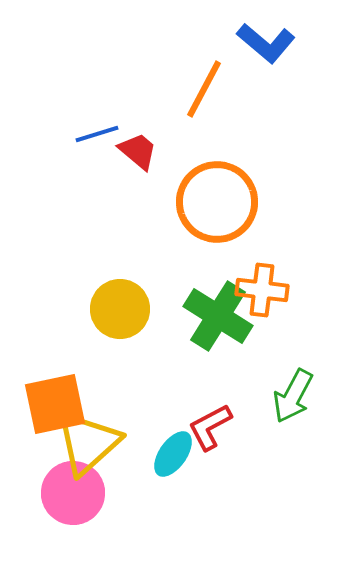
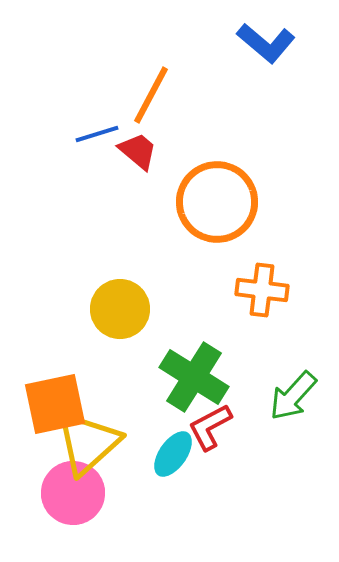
orange line: moved 53 px left, 6 px down
green cross: moved 24 px left, 61 px down
green arrow: rotated 14 degrees clockwise
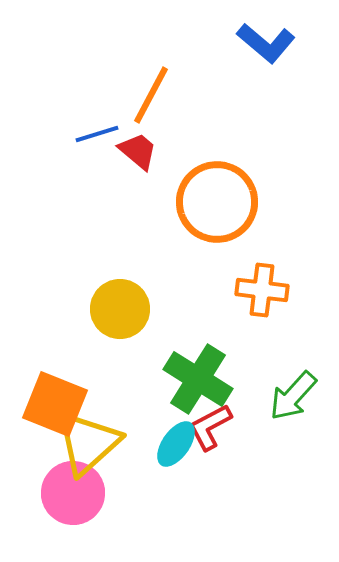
green cross: moved 4 px right, 2 px down
orange square: rotated 34 degrees clockwise
cyan ellipse: moved 3 px right, 10 px up
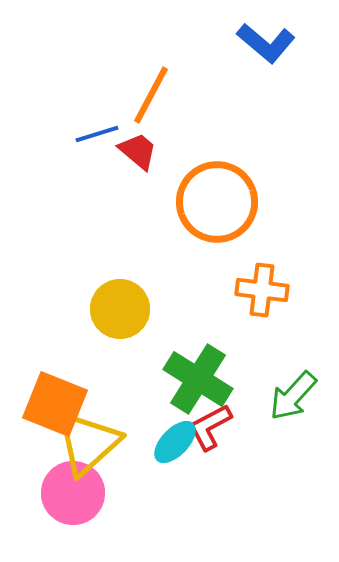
cyan ellipse: moved 1 px left, 2 px up; rotated 9 degrees clockwise
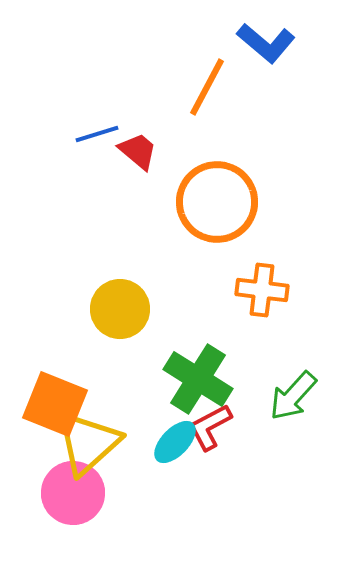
orange line: moved 56 px right, 8 px up
